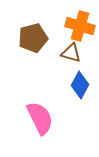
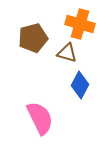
orange cross: moved 2 px up
brown triangle: moved 4 px left
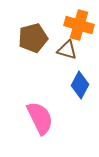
orange cross: moved 1 px left, 1 px down
brown triangle: moved 3 px up
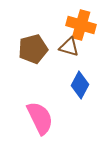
orange cross: moved 2 px right
brown pentagon: moved 11 px down
brown triangle: moved 2 px right, 3 px up
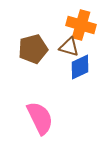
blue diamond: moved 18 px up; rotated 36 degrees clockwise
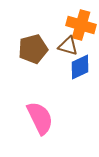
brown triangle: moved 1 px left, 1 px up
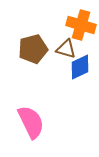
brown triangle: moved 2 px left, 3 px down
pink semicircle: moved 9 px left, 4 px down
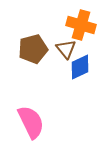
brown triangle: rotated 35 degrees clockwise
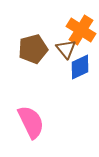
orange cross: moved 5 px down; rotated 16 degrees clockwise
